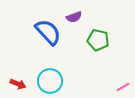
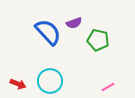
purple semicircle: moved 6 px down
pink line: moved 15 px left
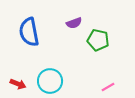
blue semicircle: moved 19 px left; rotated 148 degrees counterclockwise
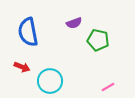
blue semicircle: moved 1 px left
red arrow: moved 4 px right, 17 px up
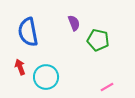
purple semicircle: rotated 91 degrees counterclockwise
red arrow: moved 2 px left; rotated 133 degrees counterclockwise
cyan circle: moved 4 px left, 4 px up
pink line: moved 1 px left
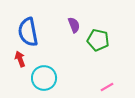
purple semicircle: moved 2 px down
red arrow: moved 8 px up
cyan circle: moved 2 px left, 1 px down
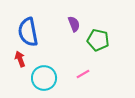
purple semicircle: moved 1 px up
pink line: moved 24 px left, 13 px up
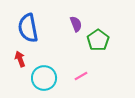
purple semicircle: moved 2 px right
blue semicircle: moved 4 px up
green pentagon: rotated 25 degrees clockwise
pink line: moved 2 px left, 2 px down
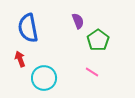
purple semicircle: moved 2 px right, 3 px up
pink line: moved 11 px right, 4 px up; rotated 64 degrees clockwise
